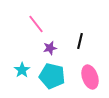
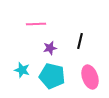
pink line: rotated 54 degrees counterclockwise
cyan star: rotated 21 degrees counterclockwise
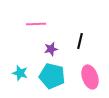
purple star: moved 1 px right, 1 px down
cyan star: moved 2 px left, 3 px down
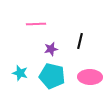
pink ellipse: rotated 70 degrees counterclockwise
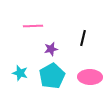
pink line: moved 3 px left, 2 px down
black line: moved 3 px right, 3 px up
cyan pentagon: rotated 30 degrees clockwise
